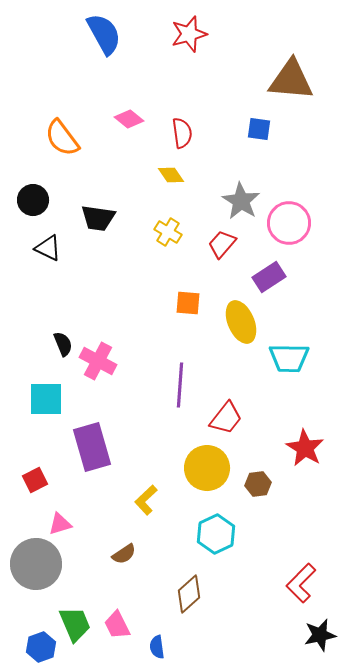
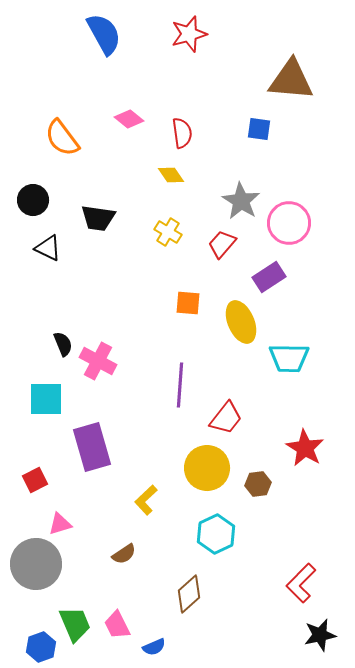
blue semicircle at (157, 647): moved 3 px left; rotated 105 degrees counterclockwise
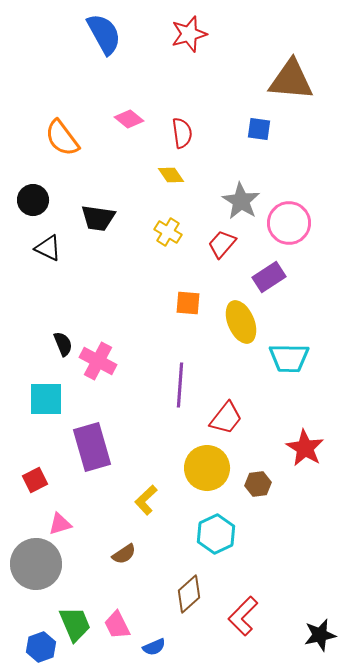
red L-shape at (301, 583): moved 58 px left, 33 px down
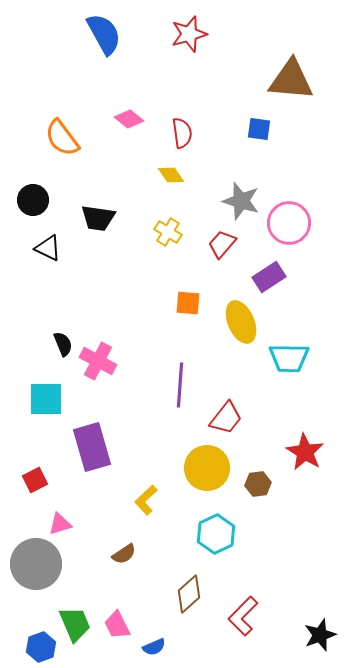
gray star at (241, 201): rotated 15 degrees counterclockwise
red star at (305, 448): moved 4 px down
black star at (320, 635): rotated 8 degrees counterclockwise
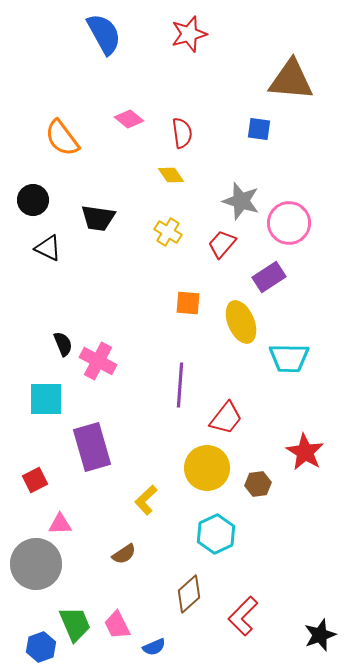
pink triangle at (60, 524): rotated 15 degrees clockwise
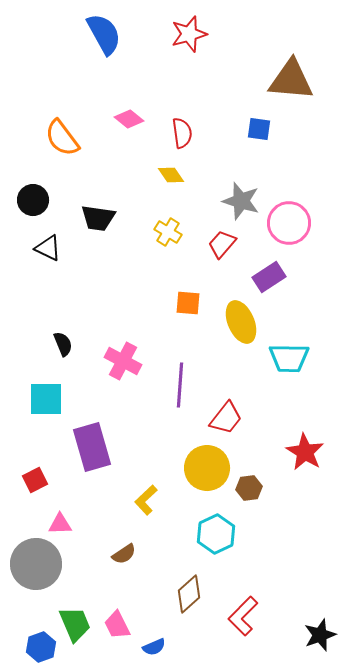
pink cross at (98, 361): moved 25 px right
brown hexagon at (258, 484): moved 9 px left, 4 px down
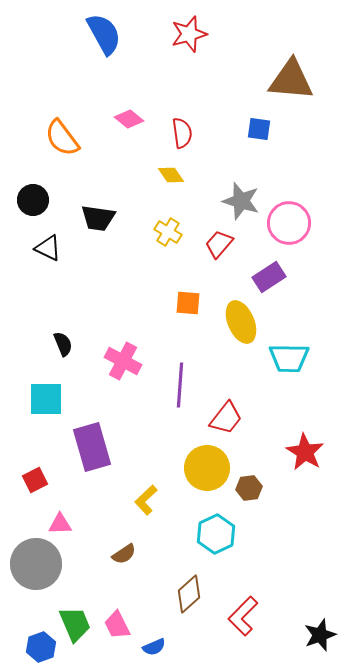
red trapezoid at (222, 244): moved 3 px left
